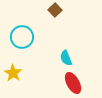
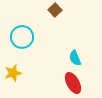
cyan semicircle: moved 9 px right
yellow star: rotated 24 degrees clockwise
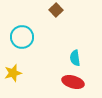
brown square: moved 1 px right
cyan semicircle: rotated 14 degrees clockwise
red ellipse: moved 1 px up; rotated 45 degrees counterclockwise
